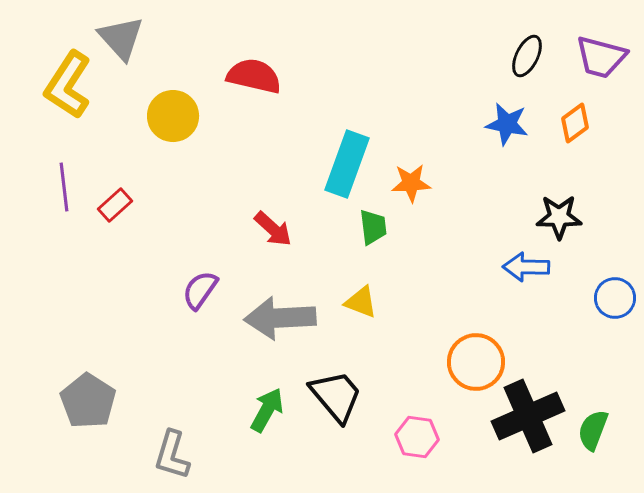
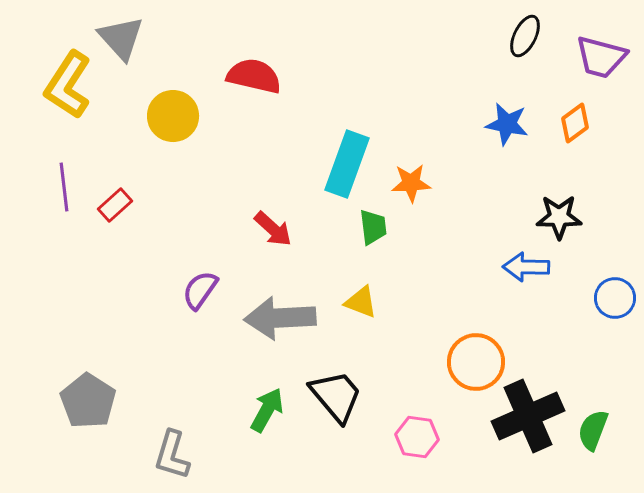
black ellipse: moved 2 px left, 20 px up
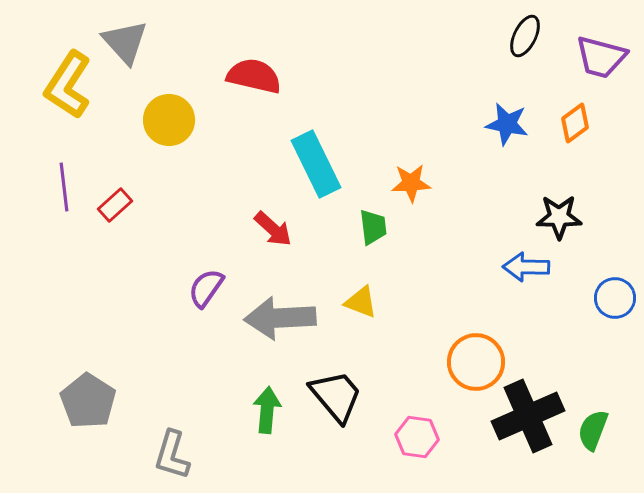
gray triangle: moved 4 px right, 4 px down
yellow circle: moved 4 px left, 4 px down
cyan rectangle: moved 31 px left; rotated 46 degrees counterclockwise
purple semicircle: moved 6 px right, 2 px up
green arrow: rotated 24 degrees counterclockwise
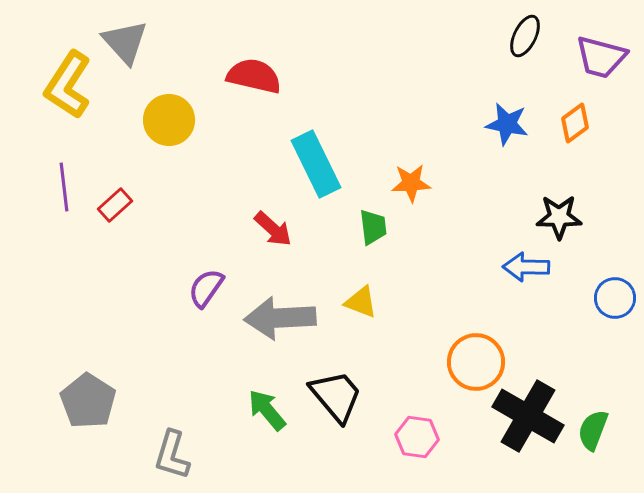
green arrow: rotated 45 degrees counterclockwise
black cross: rotated 36 degrees counterclockwise
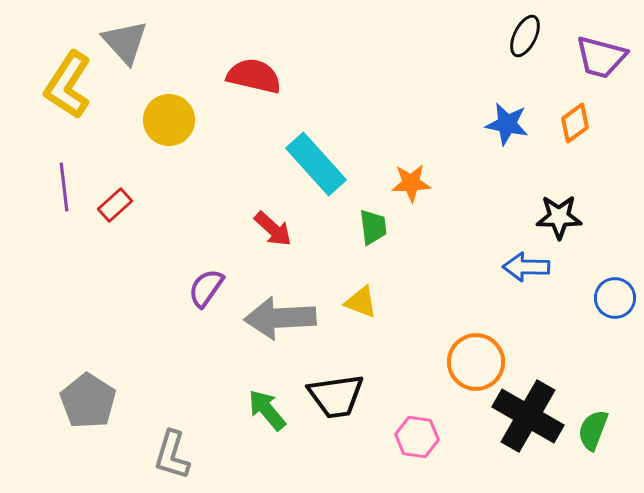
cyan rectangle: rotated 16 degrees counterclockwise
black trapezoid: rotated 122 degrees clockwise
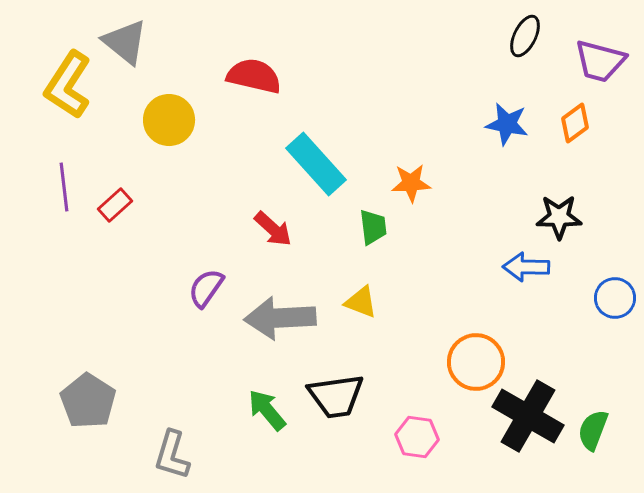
gray triangle: rotated 9 degrees counterclockwise
purple trapezoid: moved 1 px left, 4 px down
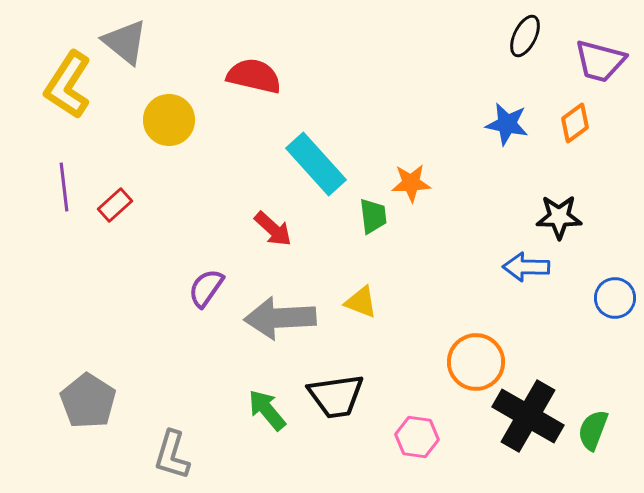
green trapezoid: moved 11 px up
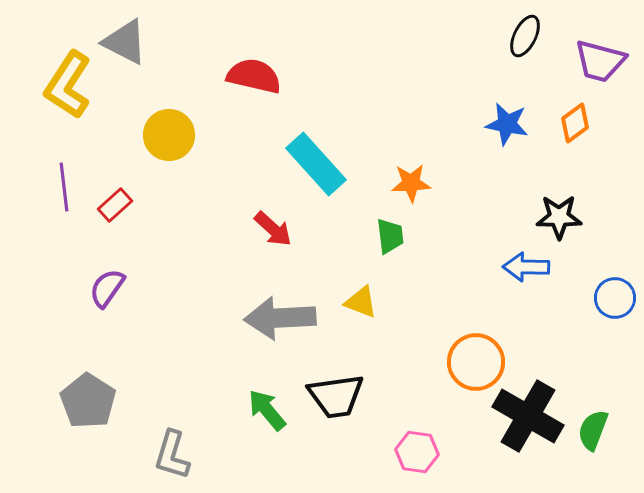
gray triangle: rotated 12 degrees counterclockwise
yellow circle: moved 15 px down
green trapezoid: moved 17 px right, 20 px down
purple semicircle: moved 99 px left
pink hexagon: moved 15 px down
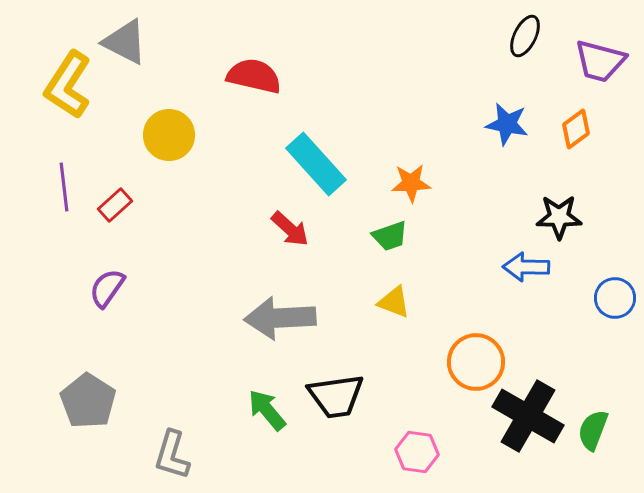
orange diamond: moved 1 px right, 6 px down
red arrow: moved 17 px right
green trapezoid: rotated 78 degrees clockwise
yellow triangle: moved 33 px right
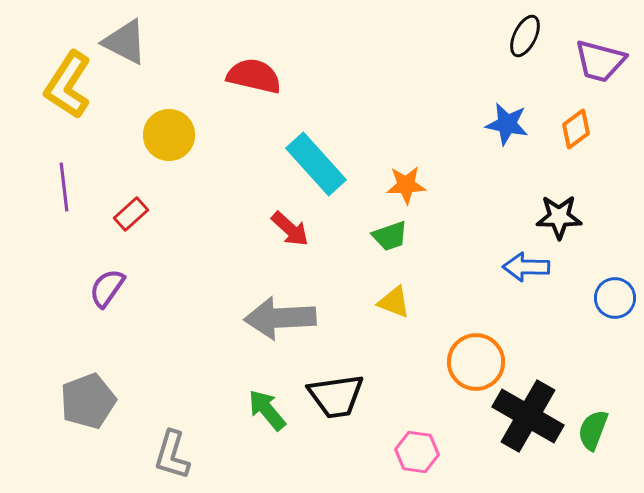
orange star: moved 5 px left, 2 px down
red rectangle: moved 16 px right, 9 px down
gray pentagon: rotated 18 degrees clockwise
